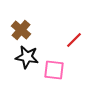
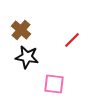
red line: moved 2 px left
pink square: moved 14 px down
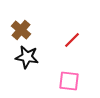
pink square: moved 15 px right, 3 px up
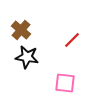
pink square: moved 4 px left, 2 px down
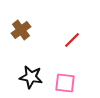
brown cross: rotated 12 degrees clockwise
black star: moved 4 px right, 20 px down
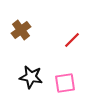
pink square: rotated 15 degrees counterclockwise
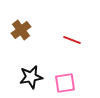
red line: rotated 66 degrees clockwise
black star: rotated 20 degrees counterclockwise
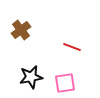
red line: moved 7 px down
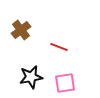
red line: moved 13 px left
